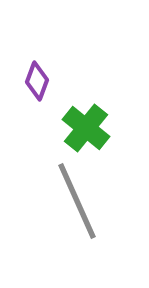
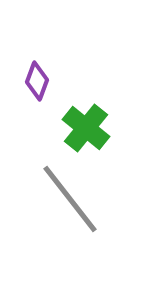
gray line: moved 7 px left, 2 px up; rotated 14 degrees counterclockwise
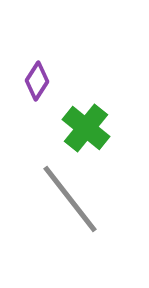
purple diamond: rotated 12 degrees clockwise
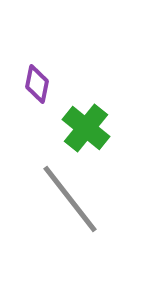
purple diamond: moved 3 px down; rotated 21 degrees counterclockwise
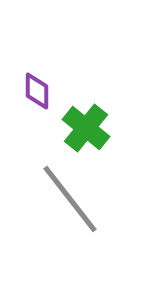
purple diamond: moved 7 px down; rotated 12 degrees counterclockwise
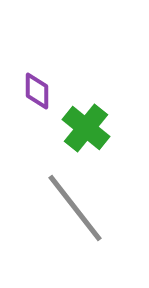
gray line: moved 5 px right, 9 px down
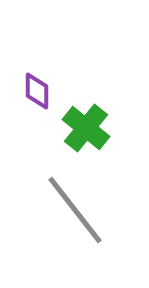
gray line: moved 2 px down
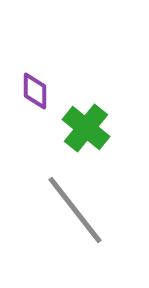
purple diamond: moved 2 px left
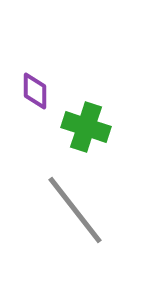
green cross: moved 1 px up; rotated 21 degrees counterclockwise
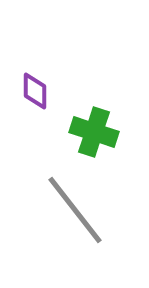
green cross: moved 8 px right, 5 px down
